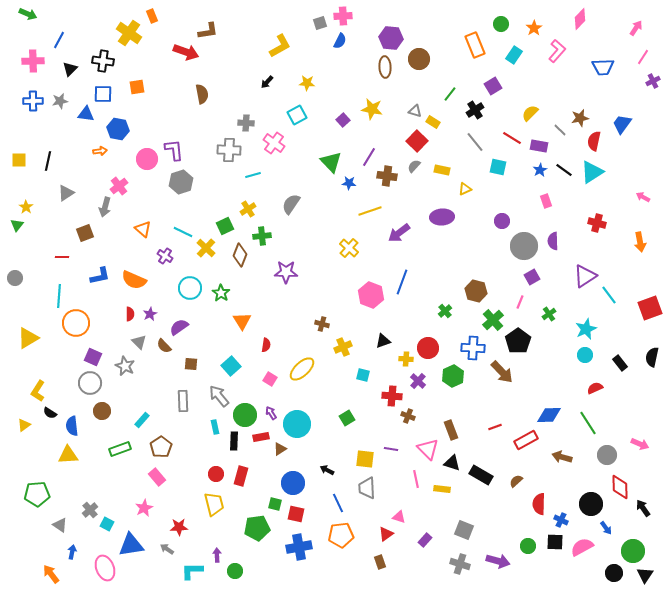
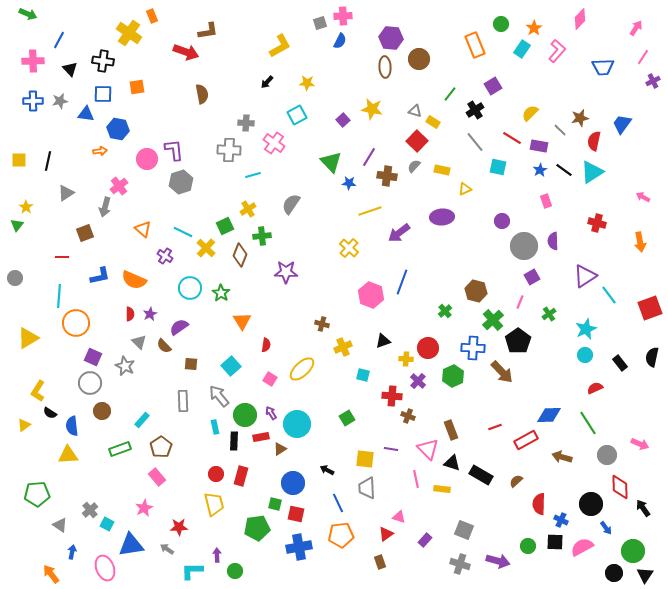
cyan rectangle at (514, 55): moved 8 px right, 6 px up
black triangle at (70, 69): rotated 28 degrees counterclockwise
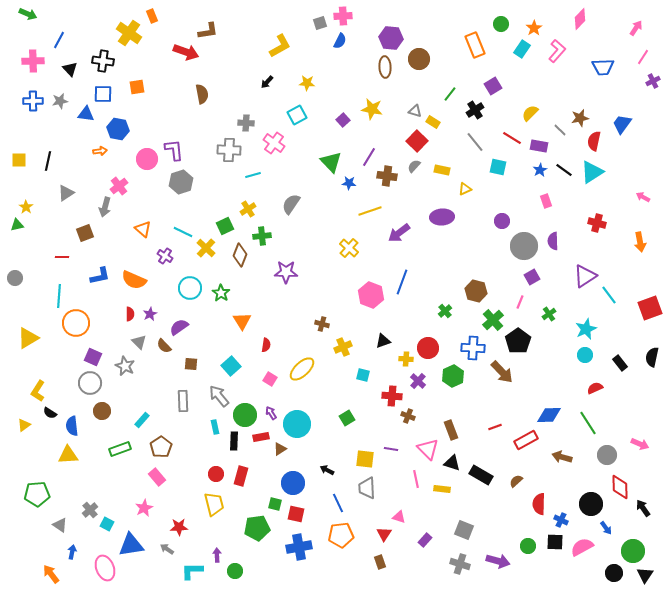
green triangle at (17, 225): rotated 40 degrees clockwise
red triangle at (386, 534): moved 2 px left; rotated 21 degrees counterclockwise
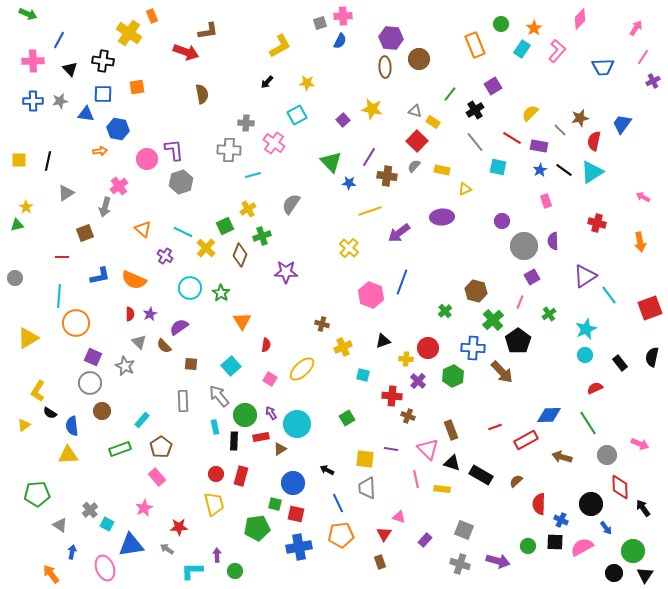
green cross at (262, 236): rotated 12 degrees counterclockwise
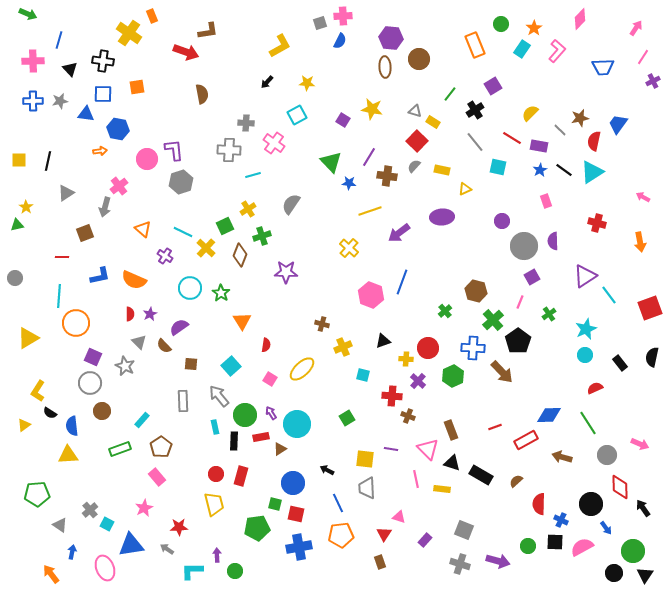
blue line at (59, 40): rotated 12 degrees counterclockwise
purple square at (343, 120): rotated 16 degrees counterclockwise
blue trapezoid at (622, 124): moved 4 px left
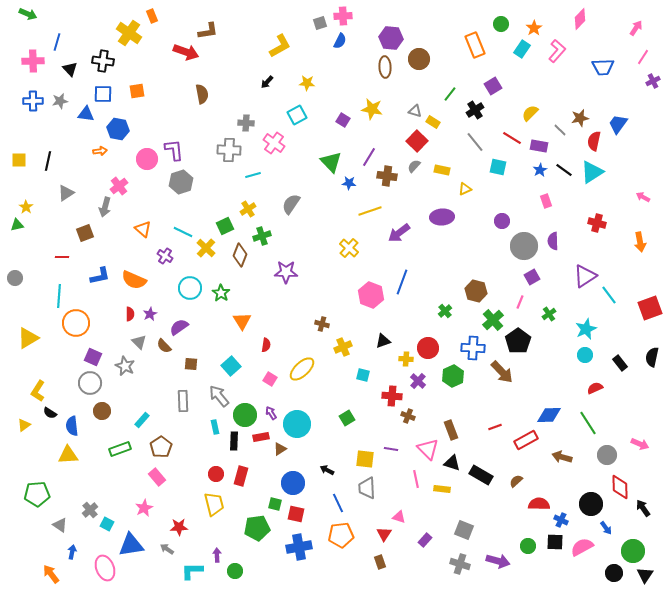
blue line at (59, 40): moved 2 px left, 2 px down
orange square at (137, 87): moved 4 px down
red semicircle at (539, 504): rotated 90 degrees clockwise
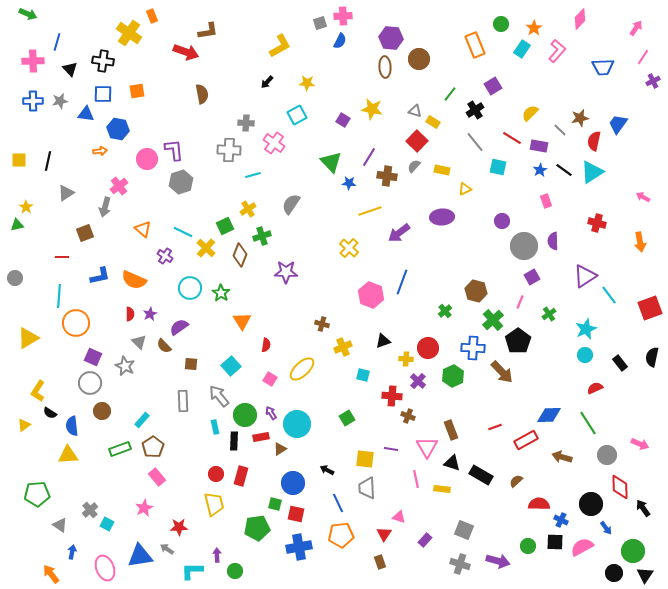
brown pentagon at (161, 447): moved 8 px left
pink triangle at (428, 449): moved 1 px left, 2 px up; rotated 15 degrees clockwise
blue triangle at (131, 545): moved 9 px right, 11 px down
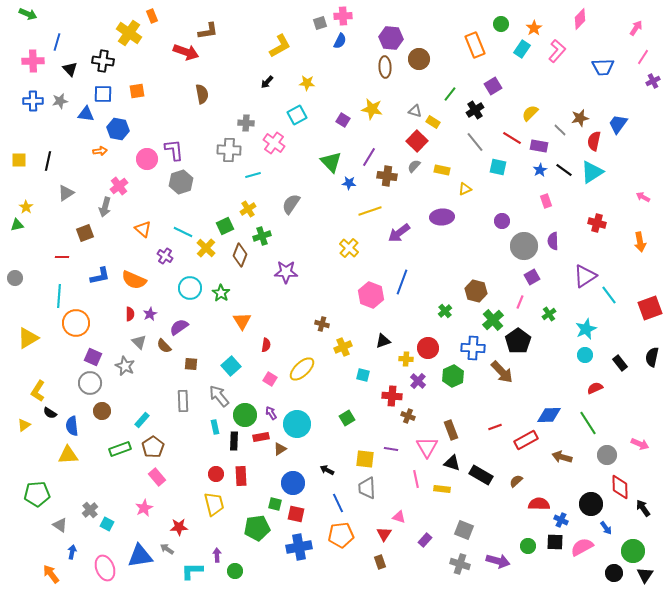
red rectangle at (241, 476): rotated 18 degrees counterclockwise
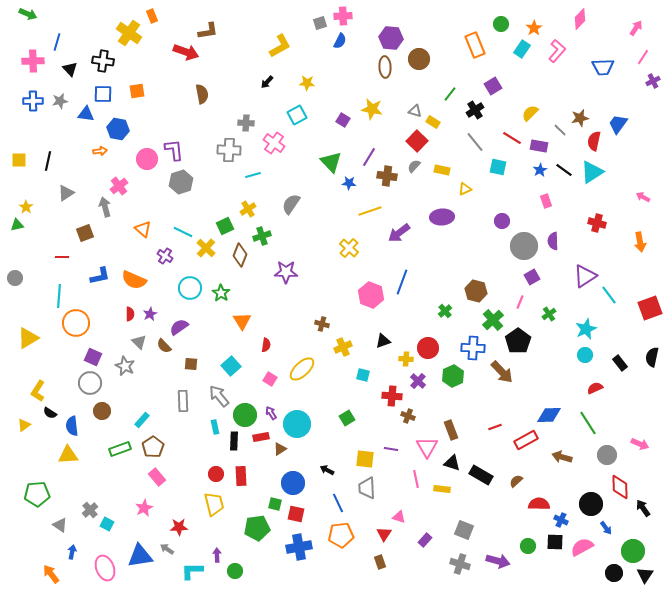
gray arrow at (105, 207): rotated 150 degrees clockwise
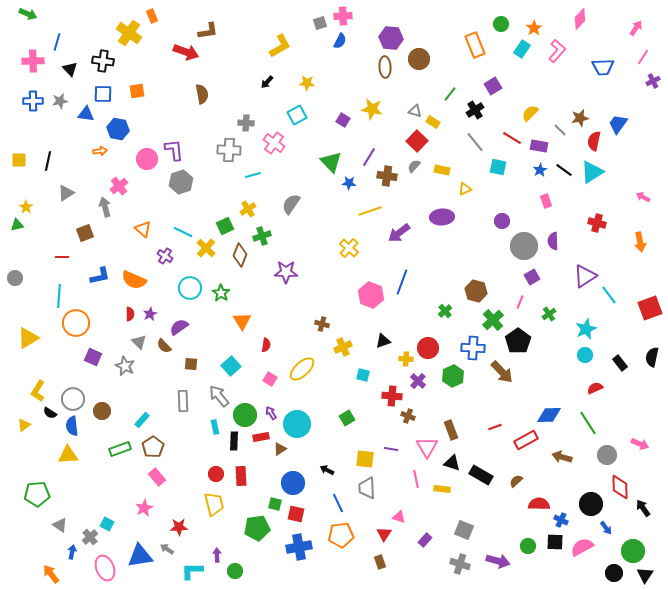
gray circle at (90, 383): moved 17 px left, 16 px down
gray cross at (90, 510): moved 27 px down
